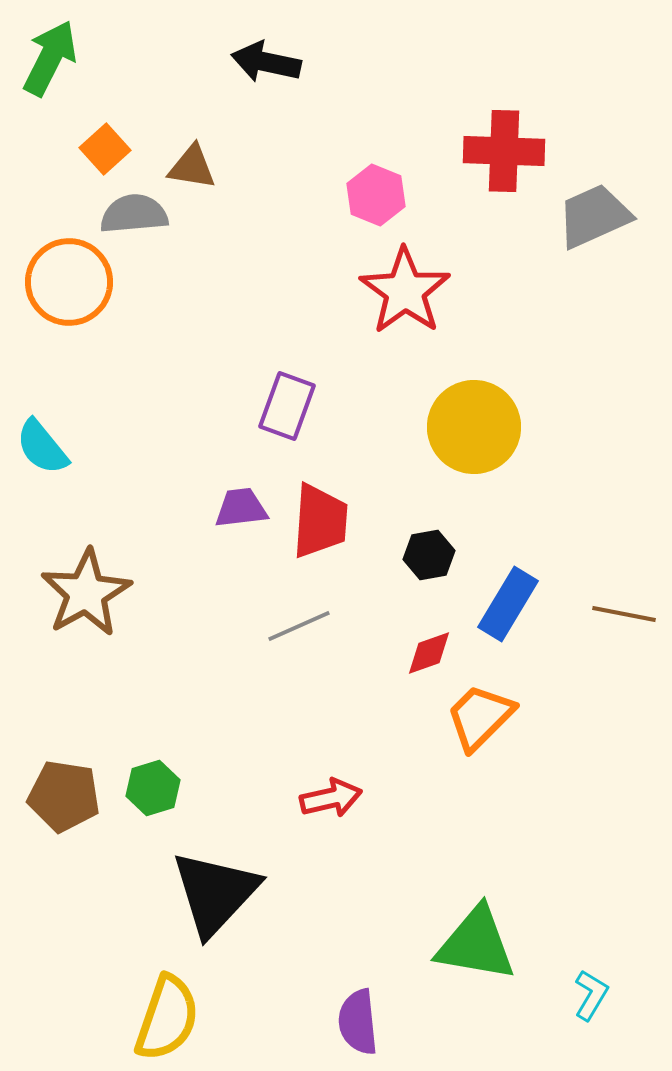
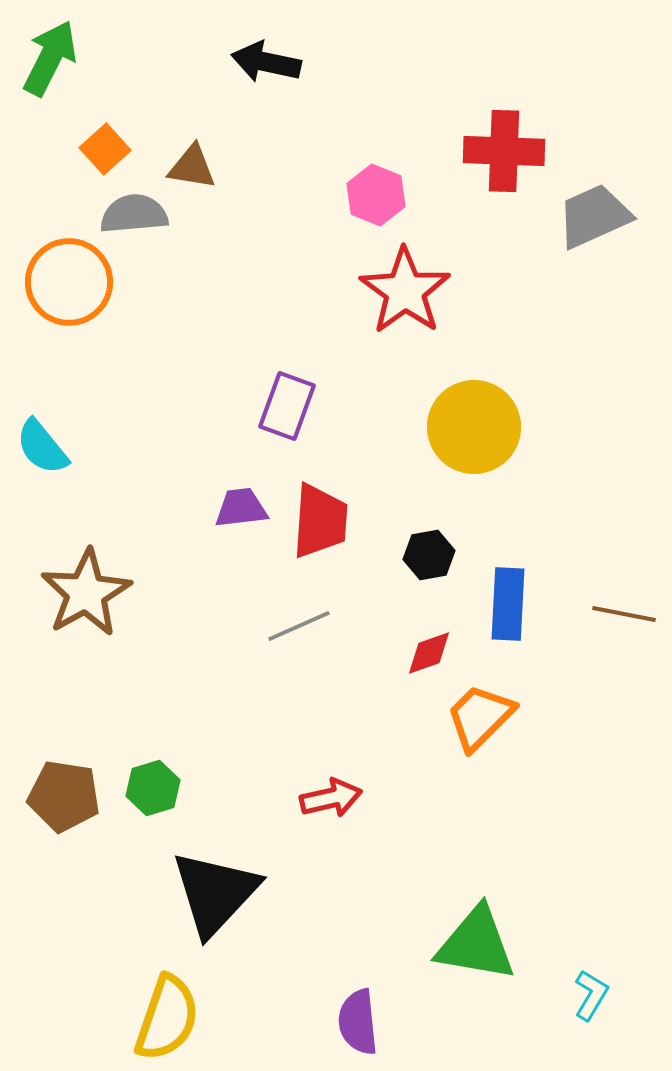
blue rectangle: rotated 28 degrees counterclockwise
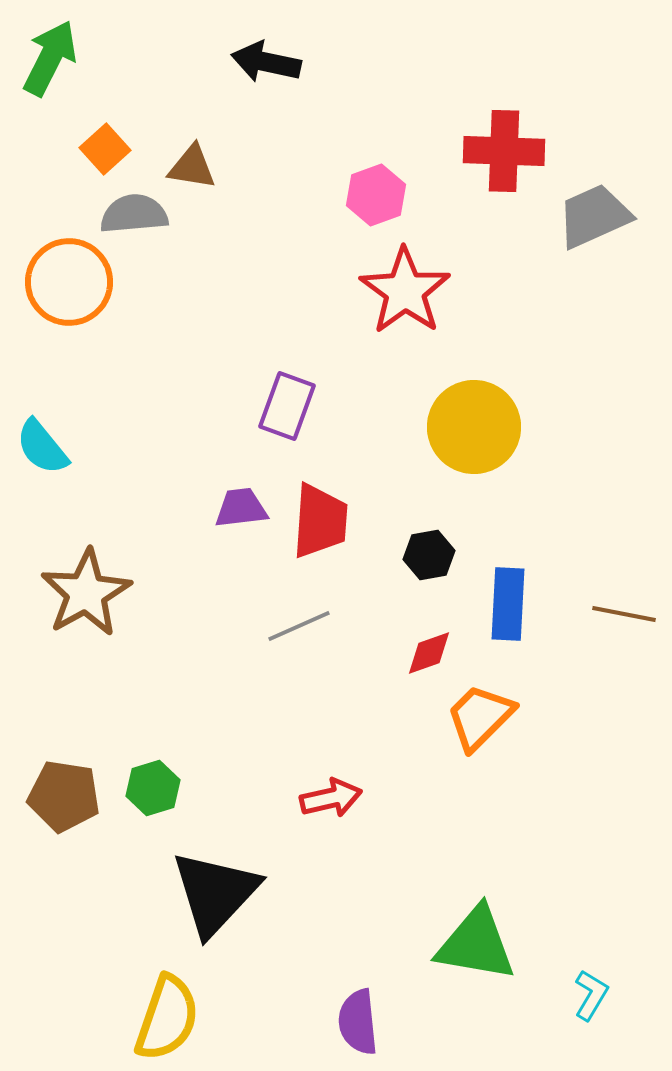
pink hexagon: rotated 18 degrees clockwise
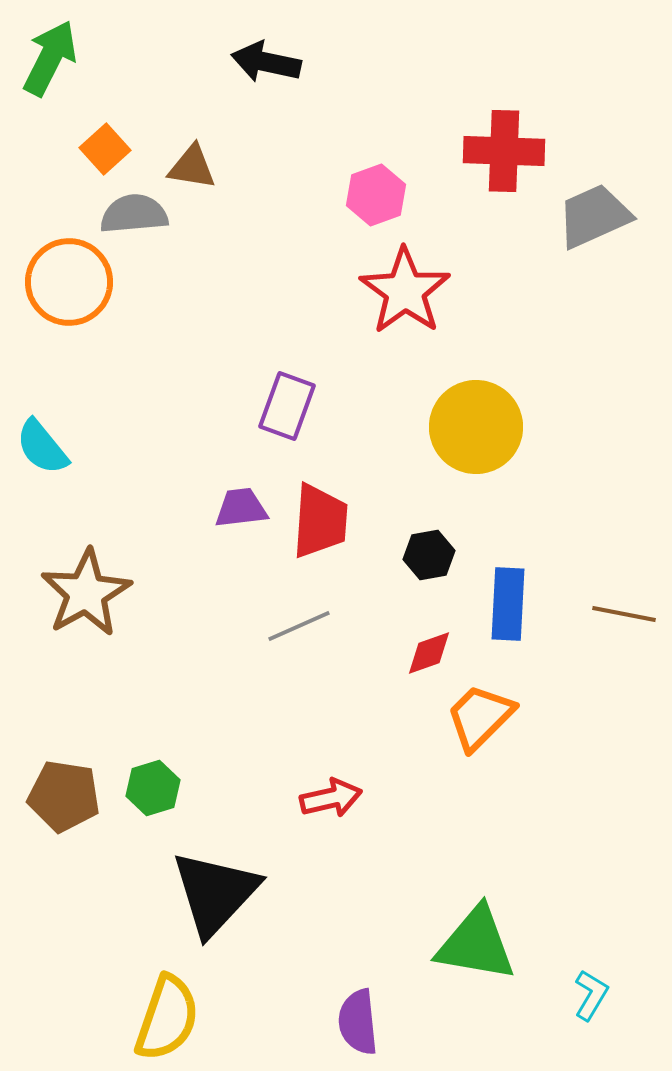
yellow circle: moved 2 px right
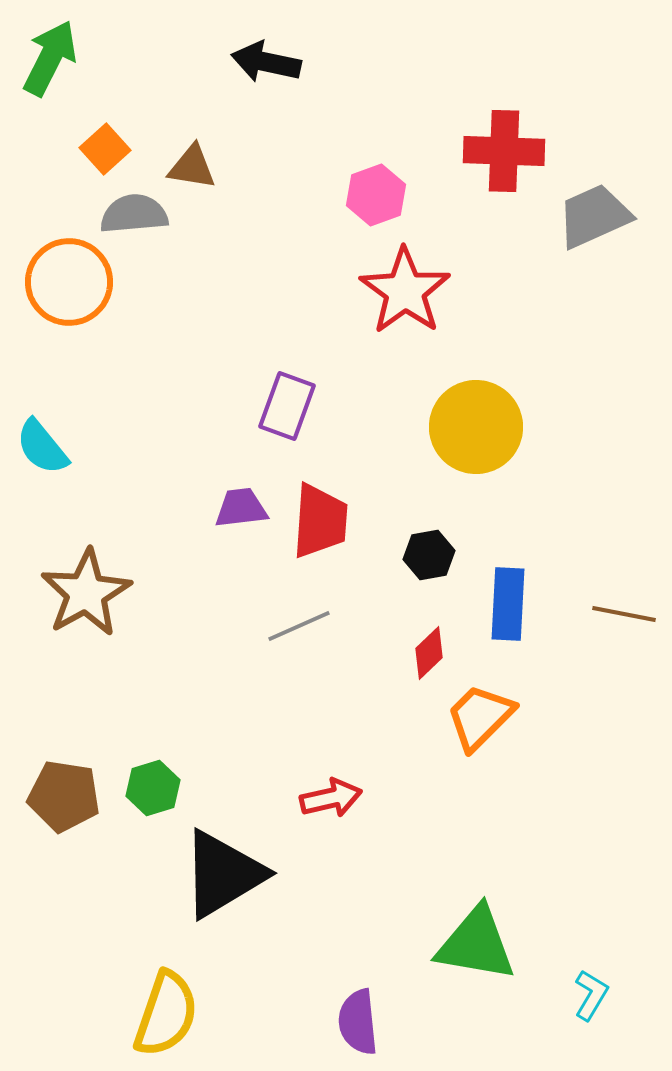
red diamond: rotated 24 degrees counterclockwise
black triangle: moved 8 px right, 19 px up; rotated 16 degrees clockwise
yellow semicircle: moved 1 px left, 4 px up
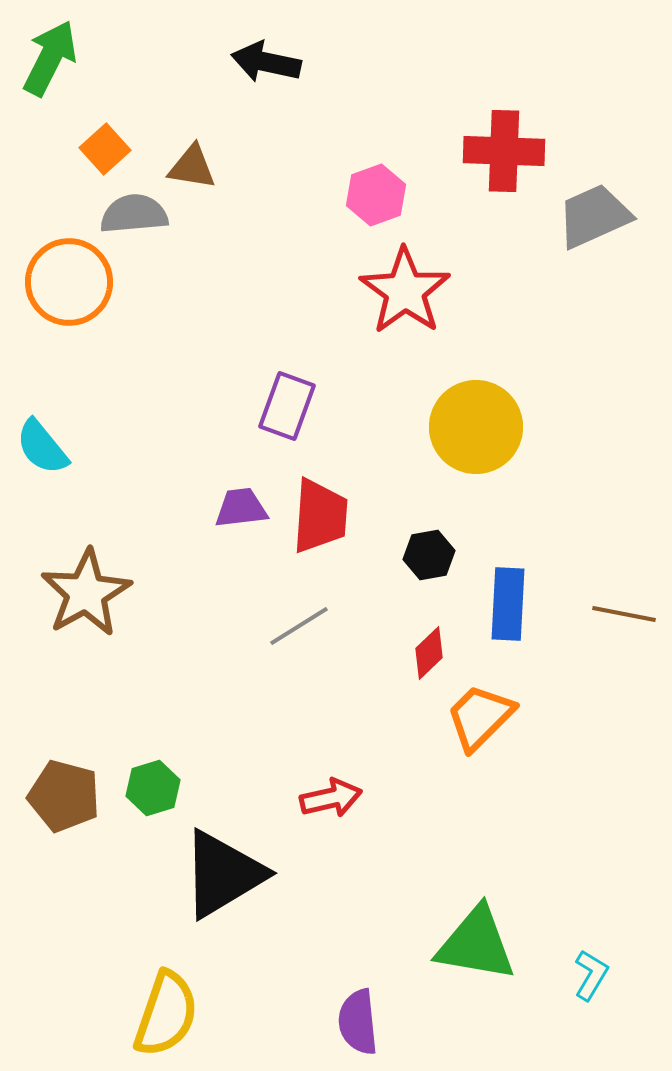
red trapezoid: moved 5 px up
gray line: rotated 8 degrees counterclockwise
brown pentagon: rotated 6 degrees clockwise
cyan L-shape: moved 20 px up
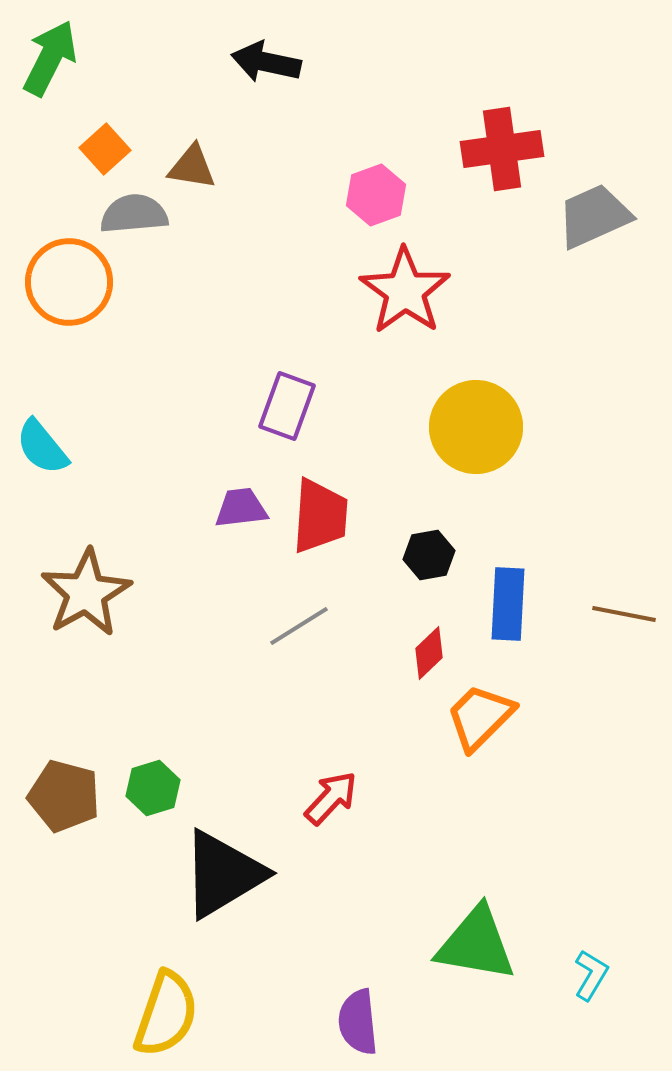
red cross: moved 2 px left, 2 px up; rotated 10 degrees counterclockwise
red arrow: rotated 34 degrees counterclockwise
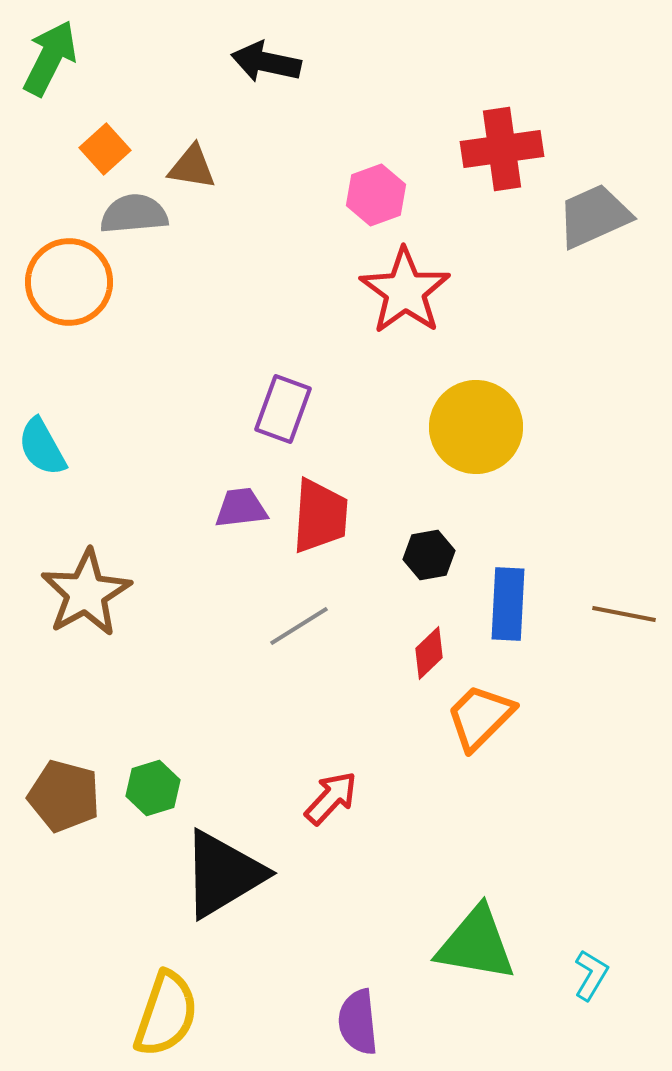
purple rectangle: moved 4 px left, 3 px down
cyan semicircle: rotated 10 degrees clockwise
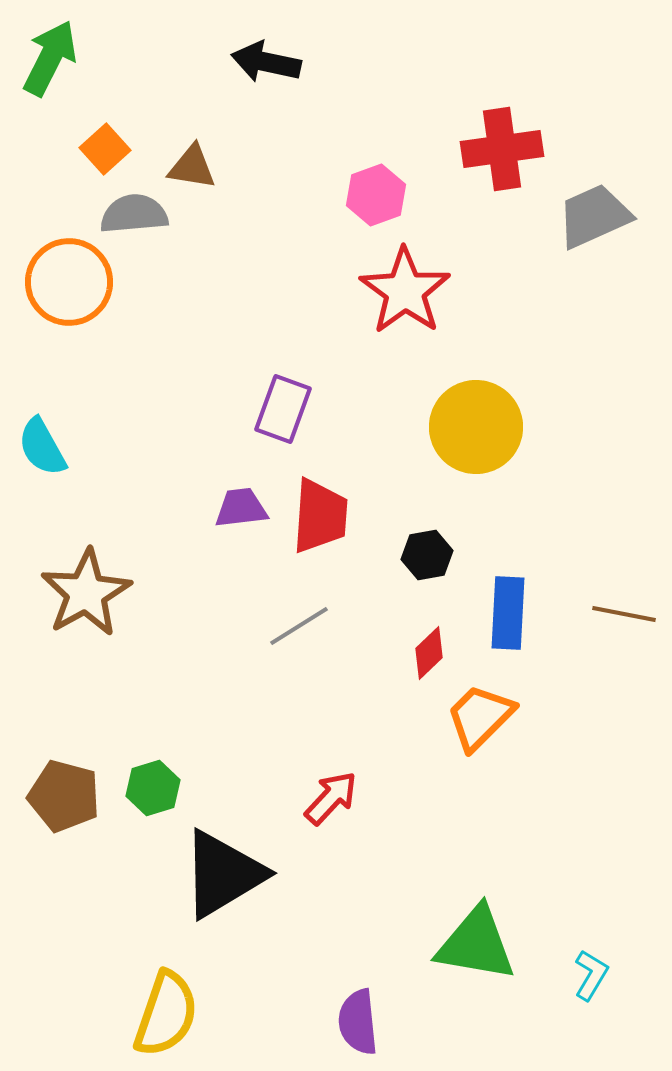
black hexagon: moved 2 px left
blue rectangle: moved 9 px down
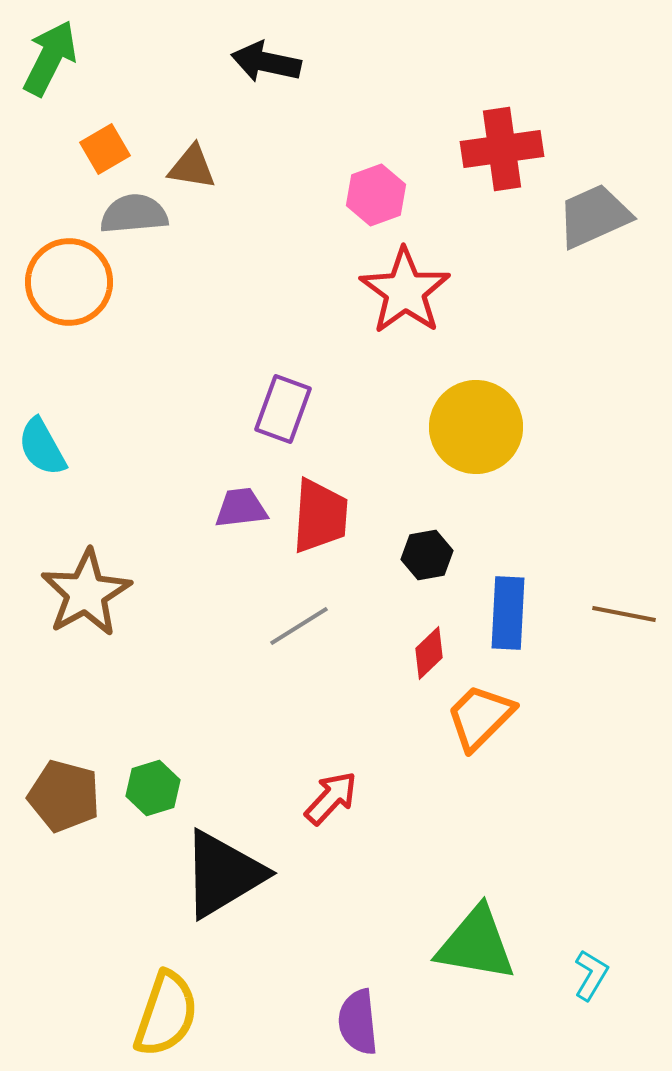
orange square: rotated 12 degrees clockwise
